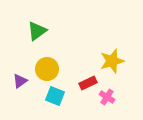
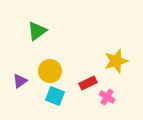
yellow star: moved 4 px right
yellow circle: moved 3 px right, 2 px down
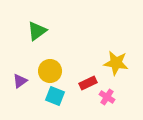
yellow star: moved 2 px down; rotated 25 degrees clockwise
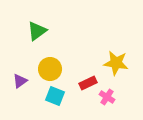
yellow circle: moved 2 px up
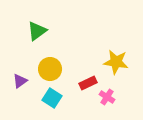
yellow star: moved 1 px up
cyan square: moved 3 px left, 2 px down; rotated 12 degrees clockwise
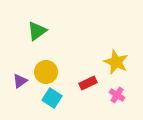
yellow star: rotated 15 degrees clockwise
yellow circle: moved 4 px left, 3 px down
pink cross: moved 10 px right, 2 px up
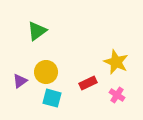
cyan square: rotated 18 degrees counterclockwise
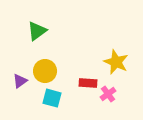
yellow circle: moved 1 px left, 1 px up
red rectangle: rotated 30 degrees clockwise
pink cross: moved 9 px left, 1 px up; rotated 21 degrees clockwise
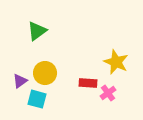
yellow circle: moved 2 px down
pink cross: moved 1 px up
cyan square: moved 15 px left, 1 px down
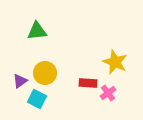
green triangle: rotated 30 degrees clockwise
yellow star: moved 1 px left
cyan square: rotated 12 degrees clockwise
